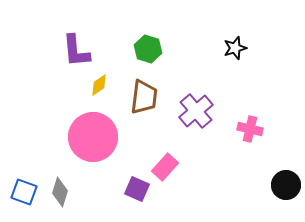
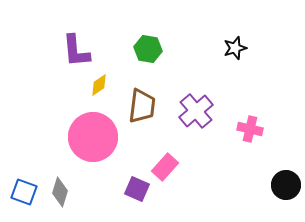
green hexagon: rotated 8 degrees counterclockwise
brown trapezoid: moved 2 px left, 9 px down
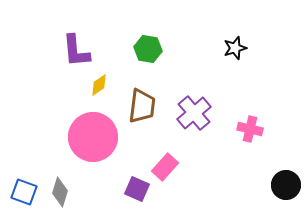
purple cross: moved 2 px left, 2 px down
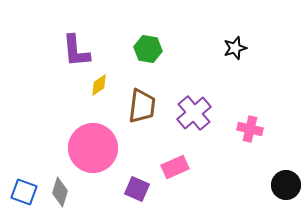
pink circle: moved 11 px down
pink rectangle: moved 10 px right; rotated 24 degrees clockwise
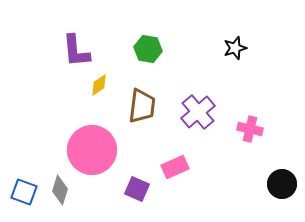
purple cross: moved 4 px right, 1 px up
pink circle: moved 1 px left, 2 px down
black circle: moved 4 px left, 1 px up
gray diamond: moved 2 px up
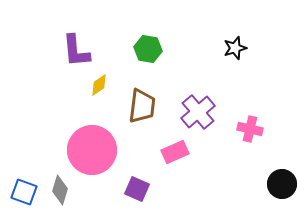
pink rectangle: moved 15 px up
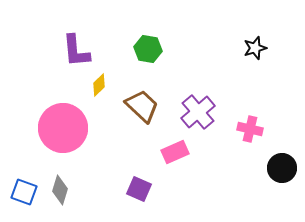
black star: moved 20 px right
yellow diamond: rotated 10 degrees counterclockwise
brown trapezoid: rotated 54 degrees counterclockwise
pink circle: moved 29 px left, 22 px up
black circle: moved 16 px up
purple square: moved 2 px right
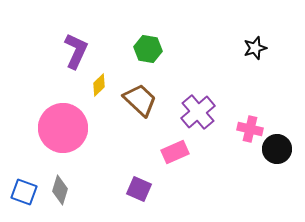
purple L-shape: rotated 150 degrees counterclockwise
brown trapezoid: moved 2 px left, 6 px up
black circle: moved 5 px left, 19 px up
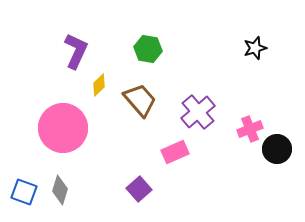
brown trapezoid: rotated 6 degrees clockwise
pink cross: rotated 35 degrees counterclockwise
purple square: rotated 25 degrees clockwise
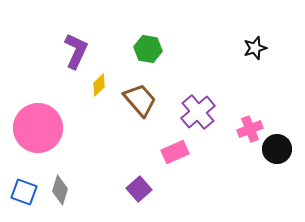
pink circle: moved 25 px left
